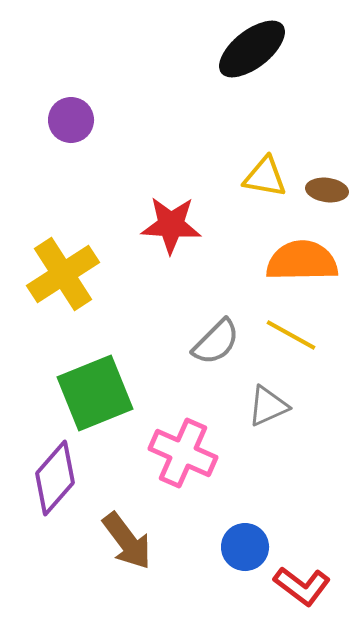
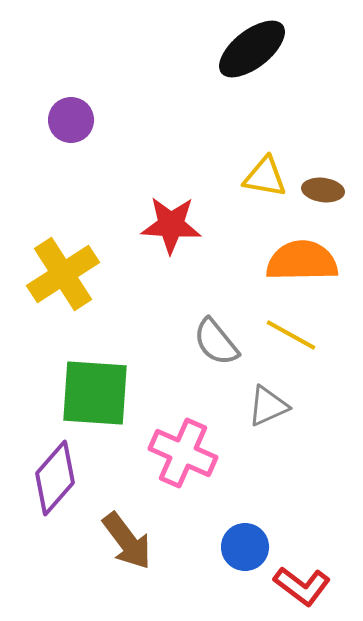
brown ellipse: moved 4 px left
gray semicircle: rotated 96 degrees clockwise
green square: rotated 26 degrees clockwise
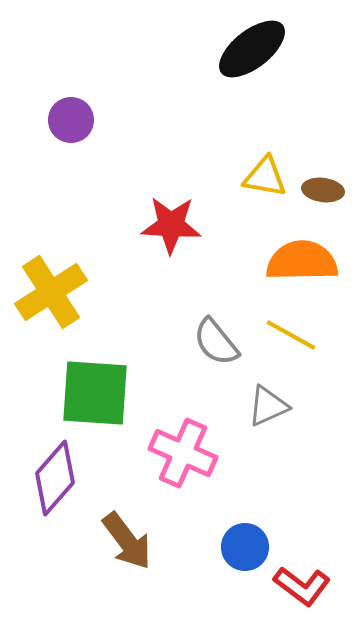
yellow cross: moved 12 px left, 18 px down
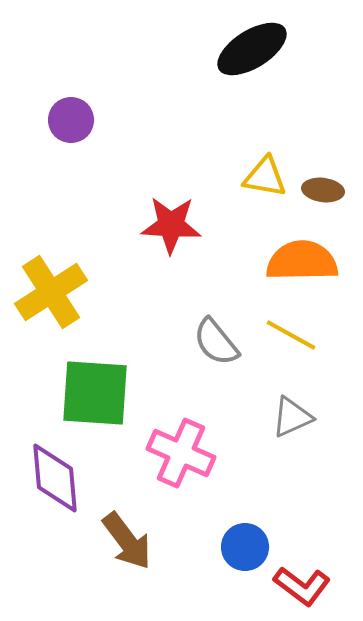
black ellipse: rotated 6 degrees clockwise
gray triangle: moved 24 px right, 11 px down
pink cross: moved 2 px left
purple diamond: rotated 46 degrees counterclockwise
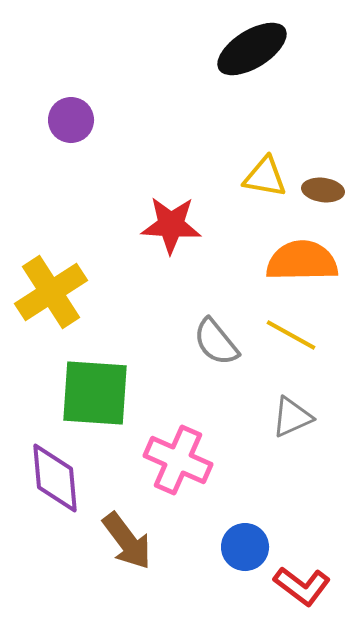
pink cross: moved 3 px left, 7 px down
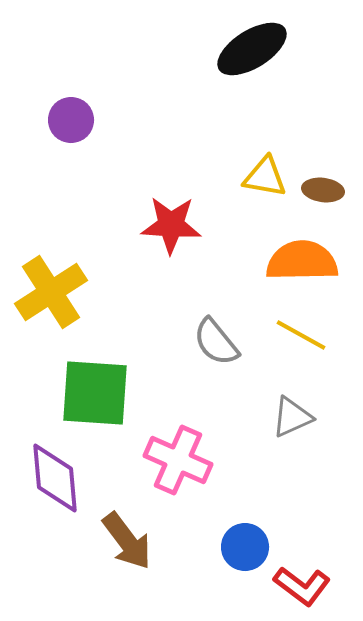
yellow line: moved 10 px right
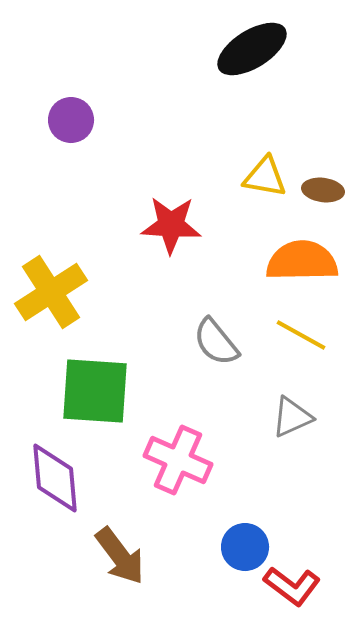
green square: moved 2 px up
brown arrow: moved 7 px left, 15 px down
red L-shape: moved 10 px left
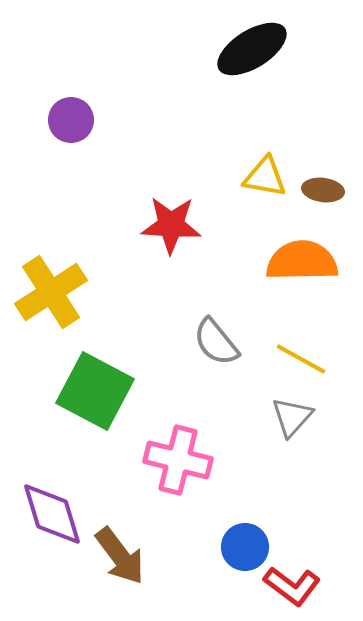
yellow line: moved 24 px down
green square: rotated 24 degrees clockwise
gray triangle: rotated 24 degrees counterclockwise
pink cross: rotated 10 degrees counterclockwise
purple diamond: moved 3 px left, 36 px down; rotated 12 degrees counterclockwise
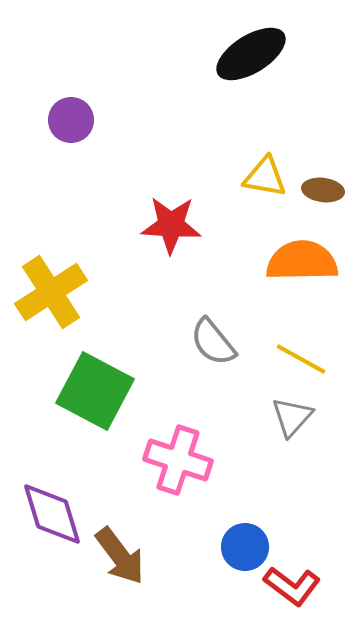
black ellipse: moved 1 px left, 5 px down
gray semicircle: moved 3 px left
pink cross: rotated 4 degrees clockwise
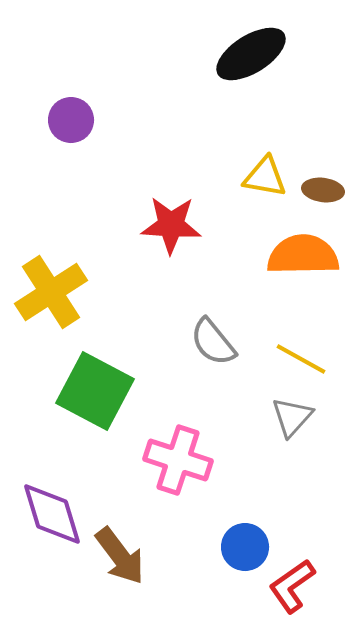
orange semicircle: moved 1 px right, 6 px up
red L-shape: rotated 108 degrees clockwise
